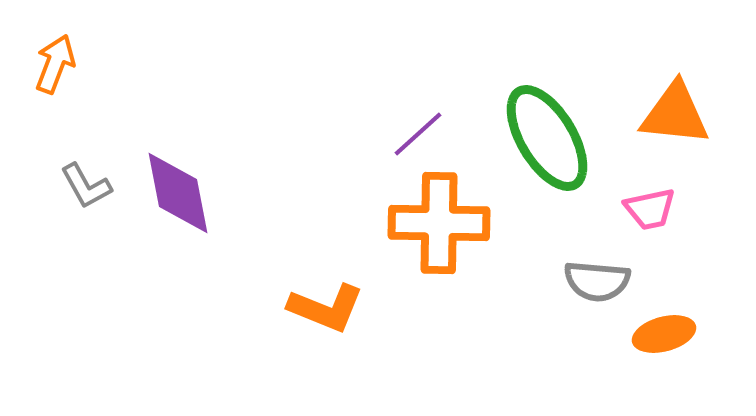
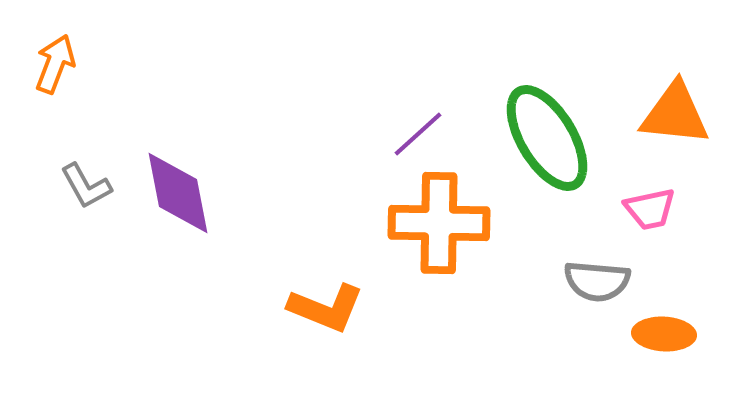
orange ellipse: rotated 18 degrees clockwise
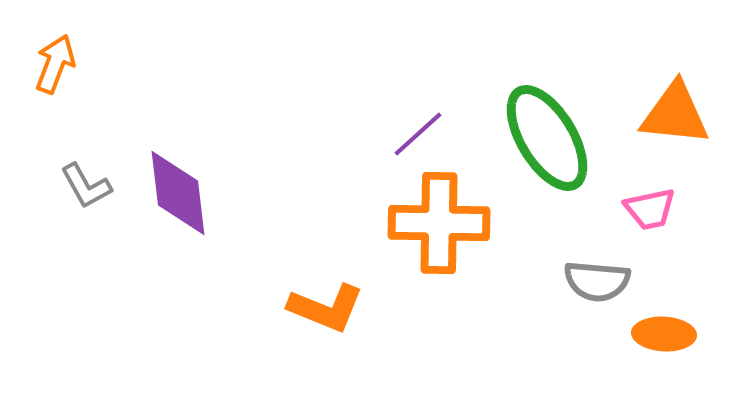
purple diamond: rotated 4 degrees clockwise
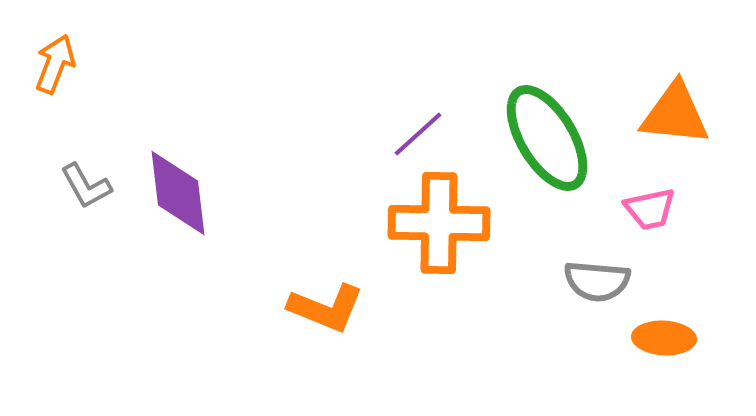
orange ellipse: moved 4 px down
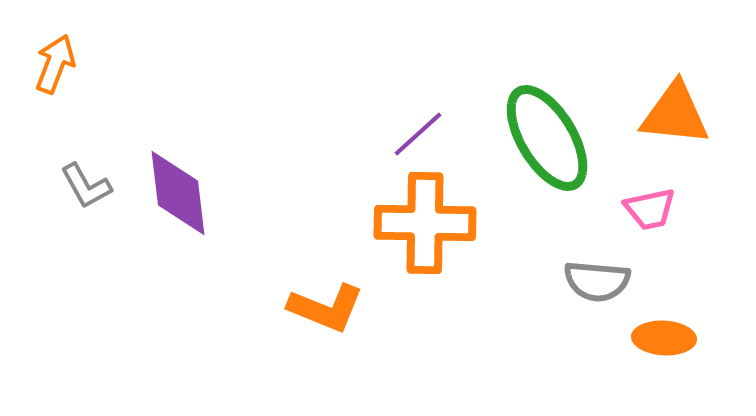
orange cross: moved 14 px left
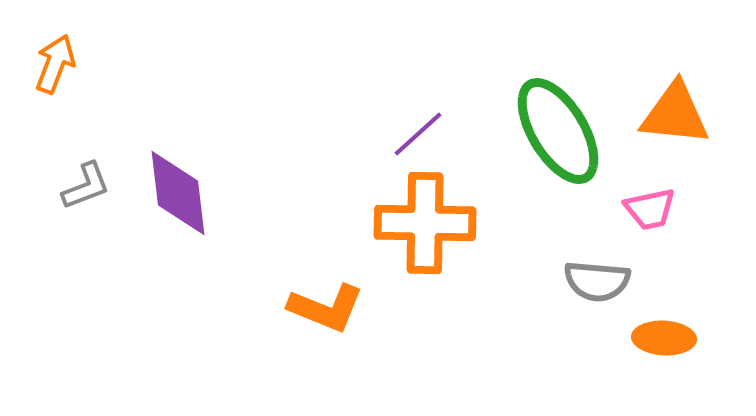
green ellipse: moved 11 px right, 7 px up
gray L-shape: rotated 82 degrees counterclockwise
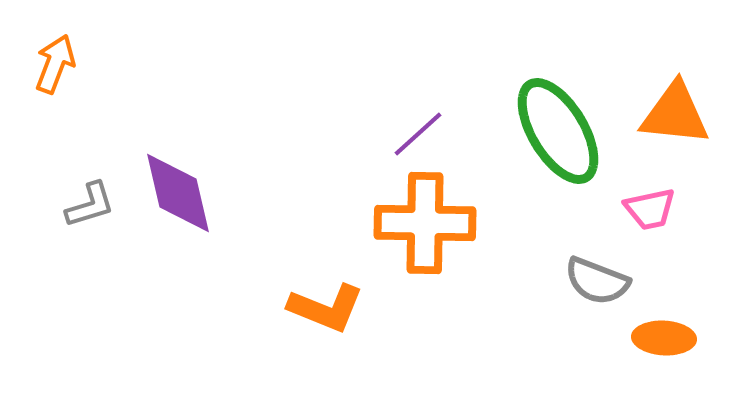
gray L-shape: moved 4 px right, 19 px down; rotated 4 degrees clockwise
purple diamond: rotated 6 degrees counterclockwise
gray semicircle: rotated 16 degrees clockwise
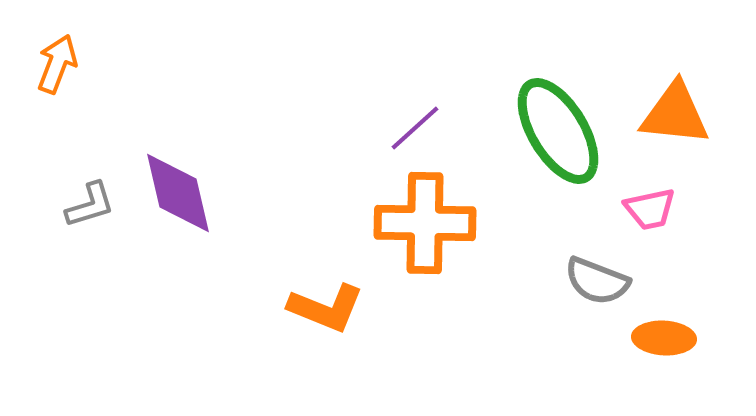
orange arrow: moved 2 px right
purple line: moved 3 px left, 6 px up
